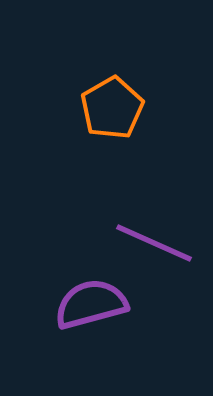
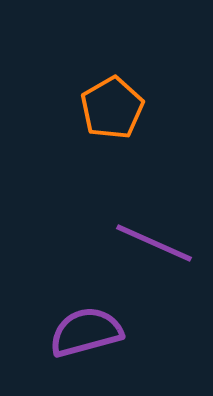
purple semicircle: moved 5 px left, 28 px down
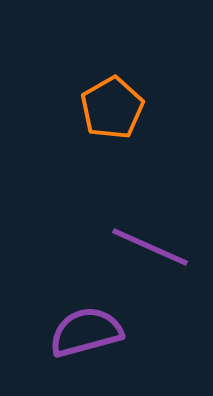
purple line: moved 4 px left, 4 px down
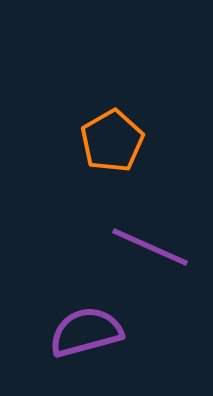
orange pentagon: moved 33 px down
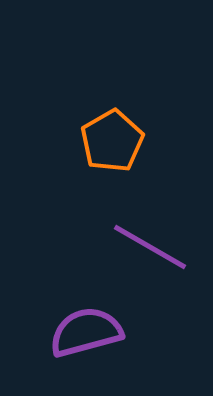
purple line: rotated 6 degrees clockwise
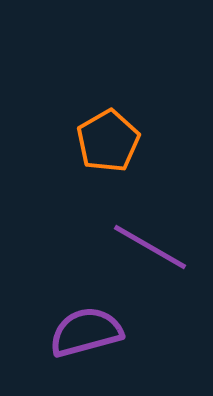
orange pentagon: moved 4 px left
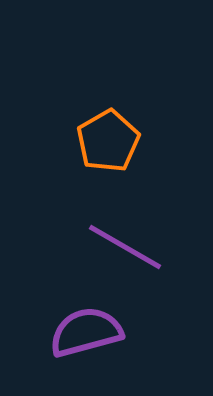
purple line: moved 25 px left
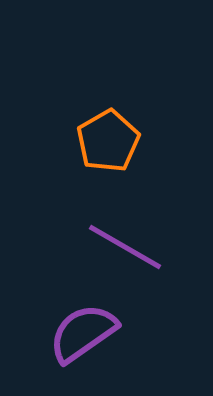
purple semicircle: moved 3 px left, 1 px down; rotated 20 degrees counterclockwise
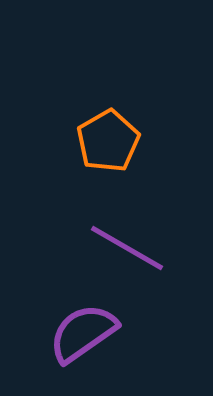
purple line: moved 2 px right, 1 px down
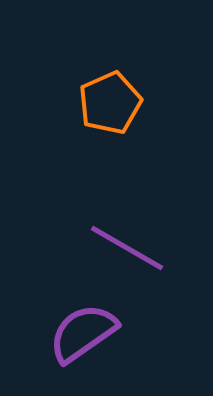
orange pentagon: moved 2 px right, 38 px up; rotated 6 degrees clockwise
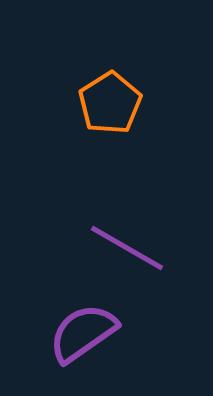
orange pentagon: rotated 8 degrees counterclockwise
